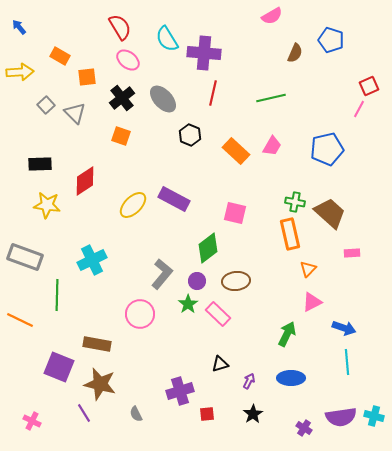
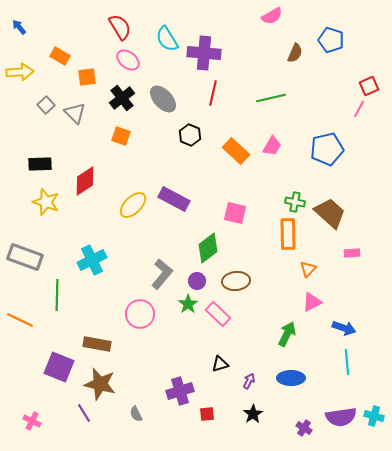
yellow star at (47, 205): moved 1 px left, 3 px up; rotated 12 degrees clockwise
orange rectangle at (290, 234): moved 2 px left; rotated 12 degrees clockwise
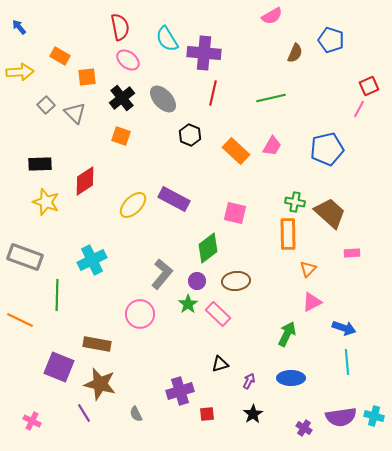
red semicircle at (120, 27): rotated 20 degrees clockwise
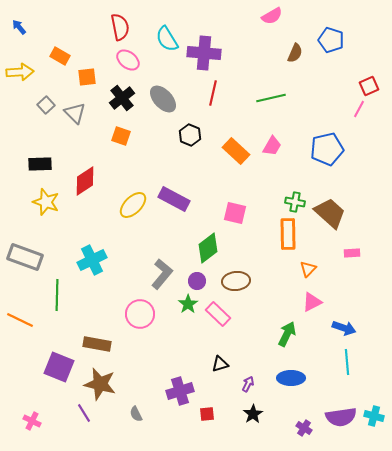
purple arrow at (249, 381): moved 1 px left, 3 px down
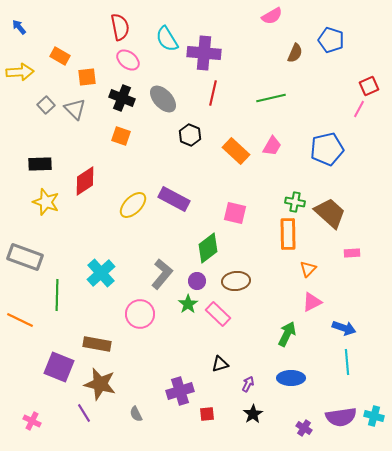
black cross at (122, 98): rotated 30 degrees counterclockwise
gray triangle at (75, 113): moved 4 px up
cyan cross at (92, 260): moved 9 px right, 13 px down; rotated 16 degrees counterclockwise
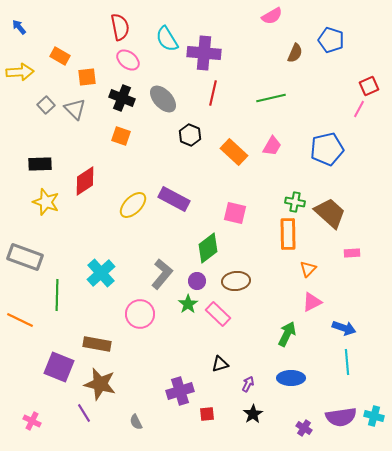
orange rectangle at (236, 151): moved 2 px left, 1 px down
gray semicircle at (136, 414): moved 8 px down
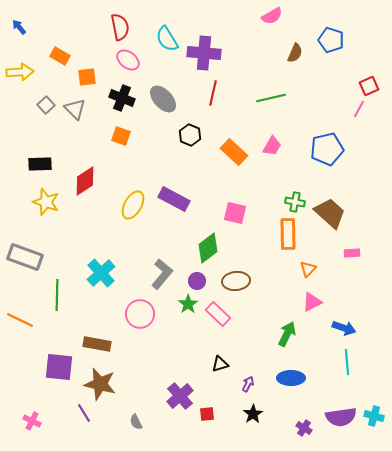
yellow ellipse at (133, 205): rotated 16 degrees counterclockwise
purple square at (59, 367): rotated 16 degrees counterclockwise
purple cross at (180, 391): moved 5 px down; rotated 24 degrees counterclockwise
